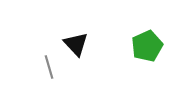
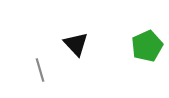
gray line: moved 9 px left, 3 px down
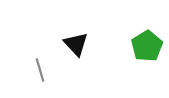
green pentagon: rotated 8 degrees counterclockwise
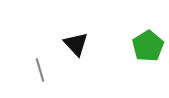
green pentagon: moved 1 px right
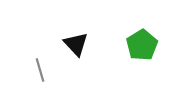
green pentagon: moved 6 px left, 1 px up
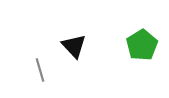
black triangle: moved 2 px left, 2 px down
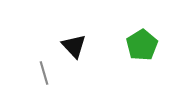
gray line: moved 4 px right, 3 px down
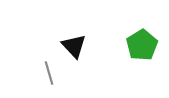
gray line: moved 5 px right
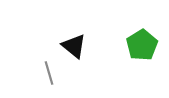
black triangle: rotated 8 degrees counterclockwise
